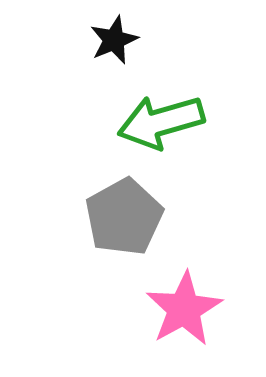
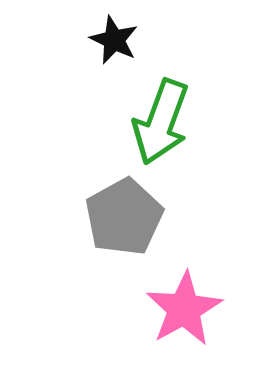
black star: rotated 24 degrees counterclockwise
green arrow: rotated 54 degrees counterclockwise
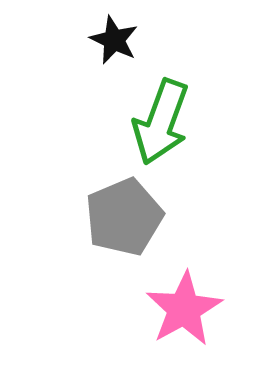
gray pentagon: rotated 6 degrees clockwise
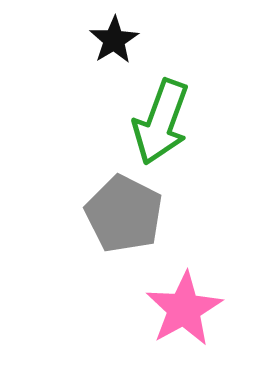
black star: rotated 15 degrees clockwise
gray pentagon: moved 3 px up; rotated 22 degrees counterclockwise
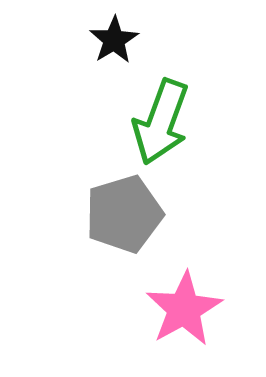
gray pentagon: rotated 28 degrees clockwise
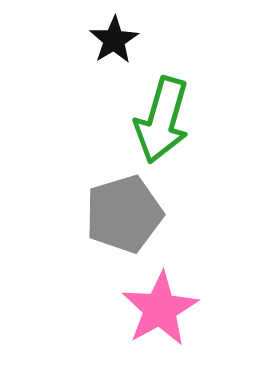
green arrow: moved 1 px right, 2 px up; rotated 4 degrees counterclockwise
pink star: moved 24 px left
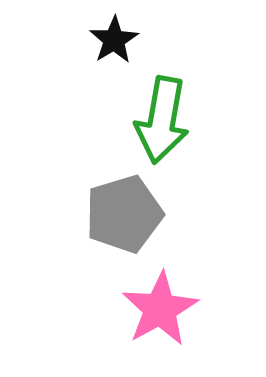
green arrow: rotated 6 degrees counterclockwise
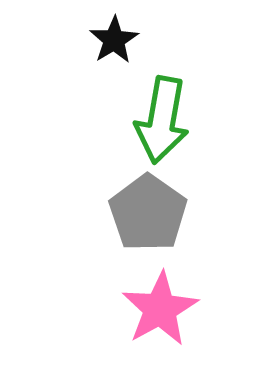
gray pentagon: moved 24 px right, 1 px up; rotated 20 degrees counterclockwise
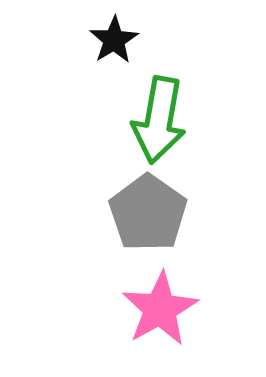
green arrow: moved 3 px left
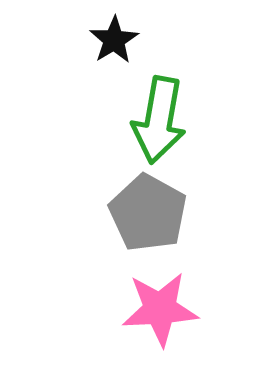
gray pentagon: rotated 6 degrees counterclockwise
pink star: rotated 26 degrees clockwise
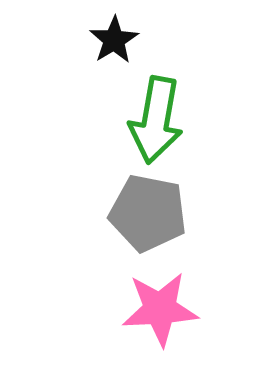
green arrow: moved 3 px left
gray pentagon: rotated 18 degrees counterclockwise
